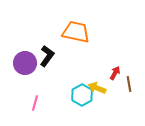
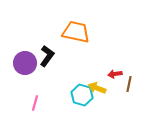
red arrow: moved 1 px down; rotated 128 degrees counterclockwise
brown line: rotated 21 degrees clockwise
cyan hexagon: rotated 15 degrees counterclockwise
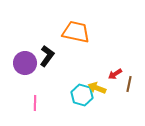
red arrow: rotated 24 degrees counterclockwise
pink line: rotated 14 degrees counterclockwise
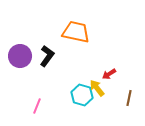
purple circle: moved 5 px left, 7 px up
red arrow: moved 6 px left
brown line: moved 14 px down
yellow arrow: rotated 30 degrees clockwise
pink line: moved 2 px right, 3 px down; rotated 21 degrees clockwise
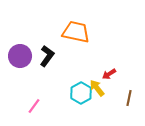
cyan hexagon: moved 1 px left, 2 px up; rotated 15 degrees clockwise
pink line: moved 3 px left; rotated 14 degrees clockwise
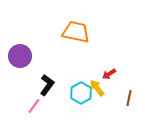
black L-shape: moved 29 px down
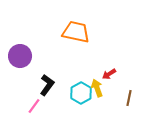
yellow arrow: rotated 18 degrees clockwise
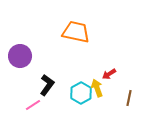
pink line: moved 1 px left, 1 px up; rotated 21 degrees clockwise
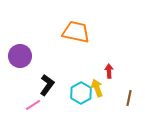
red arrow: moved 3 px up; rotated 120 degrees clockwise
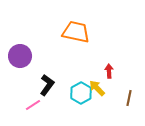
yellow arrow: rotated 24 degrees counterclockwise
